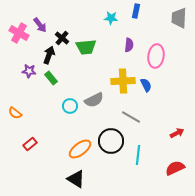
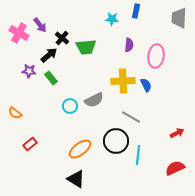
cyan star: moved 1 px right, 1 px down
black arrow: rotated 30 degrees clockwise
black circle: moved 5 px right
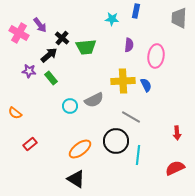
red arrow: rotated 112 degrees clockwise
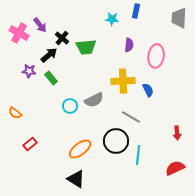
blue semicircle: moved 2 px right, 5 px down
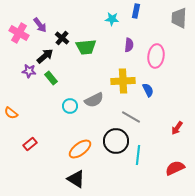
black arrow: moved 4 px left, 1 px down
orange semicircle: moved 4 px left
red arrow: moved 5 px up; rotated 40 degrees clockwise
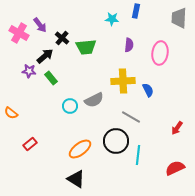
pink ellipse: moved 4 px right, 3 px up
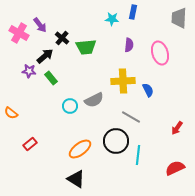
blue rectangle: moved 3 px left, 1 px down
pink ellipse: rotated 25 degrees counterclockwise
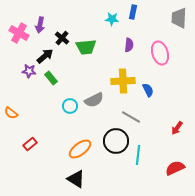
purple arrow: rotated 49 degrees clockwise
